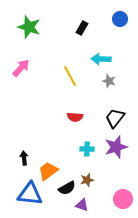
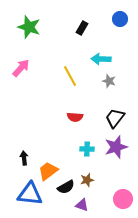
black semicircle: moved 1 px left, 1 px up
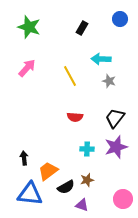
pink arrow: moved 6 px right
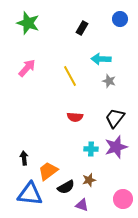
green star: moved 1 px left, 4 px up
cyan cross: moved 4 px right
brown star: moved 2 px right
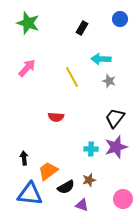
yellow line: moved 2 px right, 1 px down
red semicircle: moved 19 px left
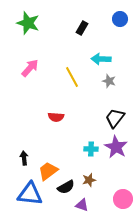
pink arrow: moved 3 px right
purple star: rotated 25 degrees counterclockwise
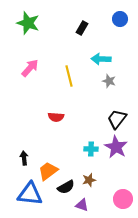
yellow line: moved 3 px left, 1 px up; rotated 15 degrees clockwise
black trapezoid: moved 2 px right, 1 px down
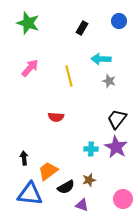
blue circle: moved 1 px left, 2 px down
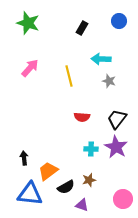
red semicircle: moved 26 px right
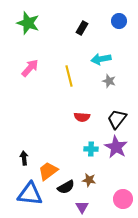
cyan arrow: rotated 12 degrees counterclockwise
brown star: rotated 24 degrees clockwise
purple triangle: moved 2 px down; rotated 40 degrees clockwise
